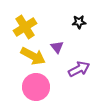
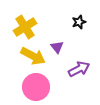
black star: rotated 16 degrees counterclockwise
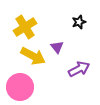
pink circle: moved 16 px left
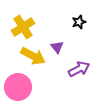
yellow cross: moved 2 px left
pink circle: moved 2 px left
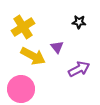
black star: rotated 24 degrees clockwise
pink circle: moved 3 px right, 2 px down
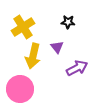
black star: moved 11 px left
yellow arrow: rotated 75 degrees clockwise
purple arrow: moved 2 px left, 1 px up
pink circle: moved 1 px left
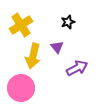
black star: rotated 24 degrees counterclockwise
yellow cross: moved 2 px left, 2 px up
pink circle: moved 1 px right, 1 px up
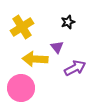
yellow cross: moved 1 px right, 2 px down
yellow arrow: moved 2 px right, 3 px down; rotated 80 degrees clockwise
purple arrow: moved 2 px left
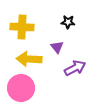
black star: rotated 24 degrees clockwise
yellow cross: rotated 35 degrees clockwise
yellow arrow: moved 6 px left
